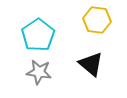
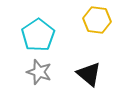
black triangle: moved 2 px left, 10 px down
gray star: rotated 10 degrees clockwise
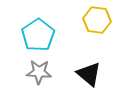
gray star: rotated 15 degrees counterclockwise
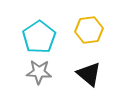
yellow hexagon: moved 8 px left, 10 px down; rotated 16 degrees counterclockwise
cyan pentagon: moved 1 px right, 2 px down
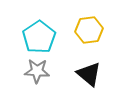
gray star: moved 2 px left, 1 px up
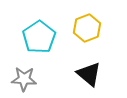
yellow hexagon: moved 2 px left, 2 px up; rotated 12 degrees counterclockwise
gray star: moved 13 px left, 8 px down
